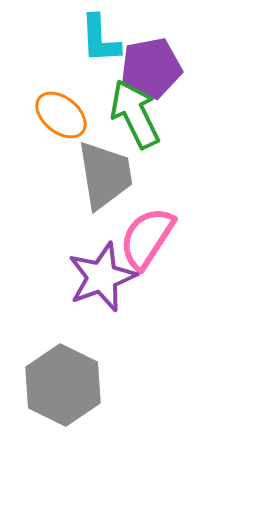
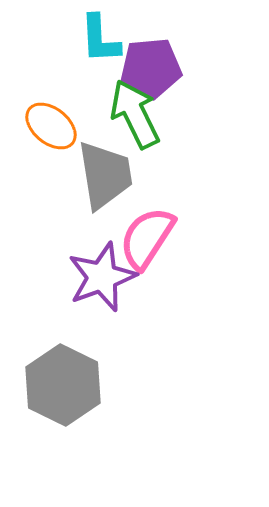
purple pentagon: rotated 6 degrees clockwise
orange ellipse: moved 10 px left, 11 px down
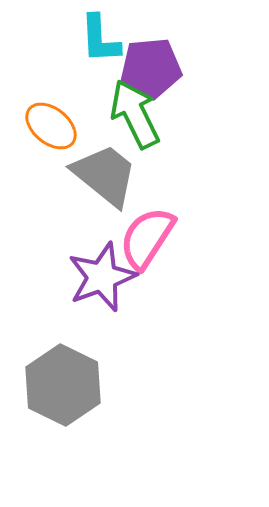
gray trapezoid: rotated 42 degrees counterclockwise
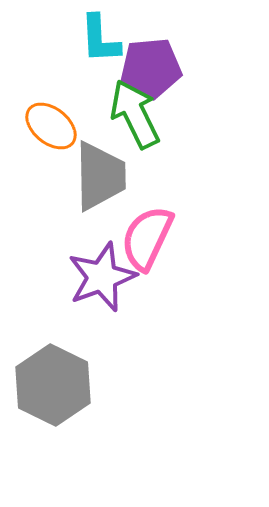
gray trapezoid: moved 5 px left, 1 px down; rotated 50 degrees clockwise
pink semicircle: rotated 8 degrees counterclockwise
gray hexagon: moved 10 px left
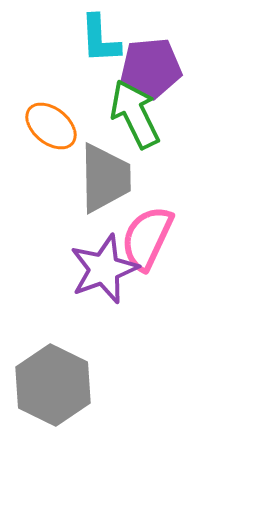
gray trapezoid: moved 5 px right, 2 px down
purple star: moved 2 px right, 8 px up
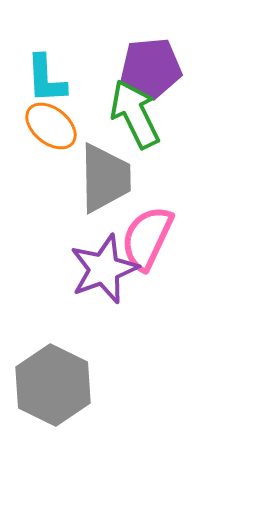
cyan L-shape: moved 54 px left, 40 px down
